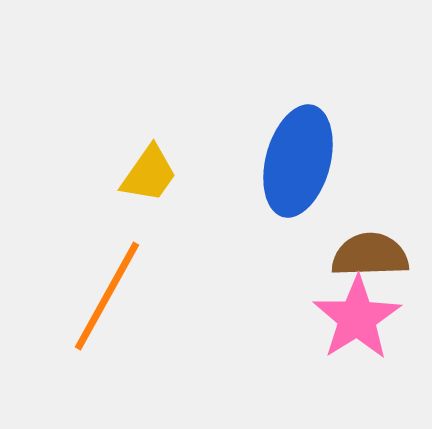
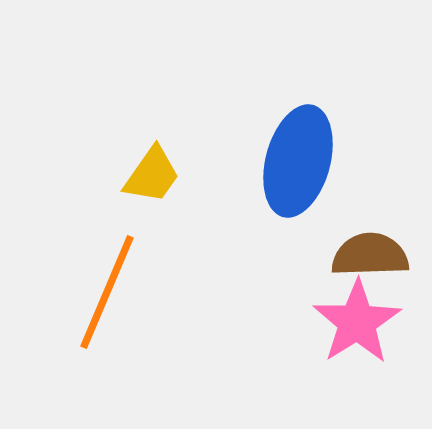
yellow trapezoid: moved 3 px right, 1 px down
orange line: moved 4 px up; rotated 6 degrees counterclockwise
pink star: moved 4 px down
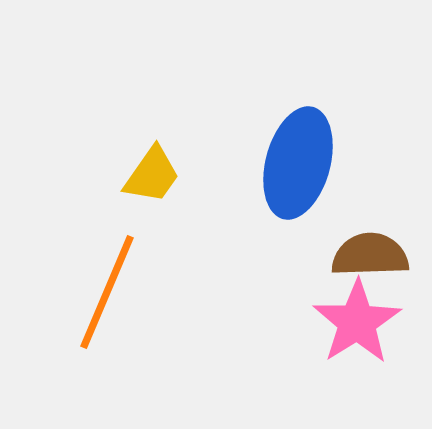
blue ellipse: moved 2 px down
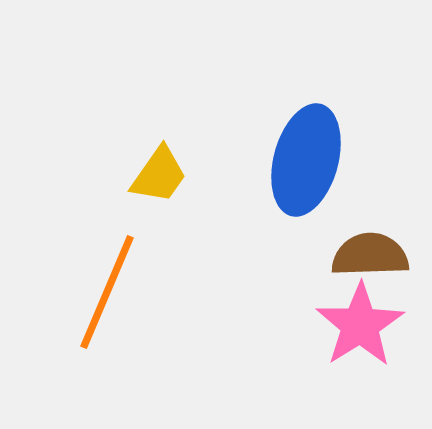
blue ellipse: moved 8 px right, 3 px up
yellow trapezoid: moved 7 px right
pink star: moved 3 px right, 3 px down
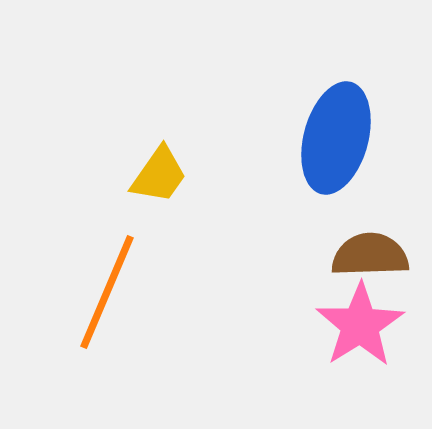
blue ellipse: moved 30 px right, 22 px up
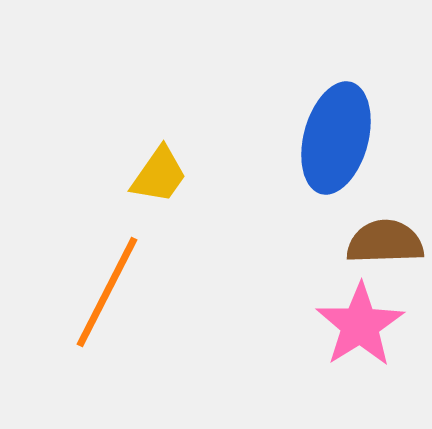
brown semicircle: moved 15 px right, 13 px up
orange line: rotated 4 degrees clockwise
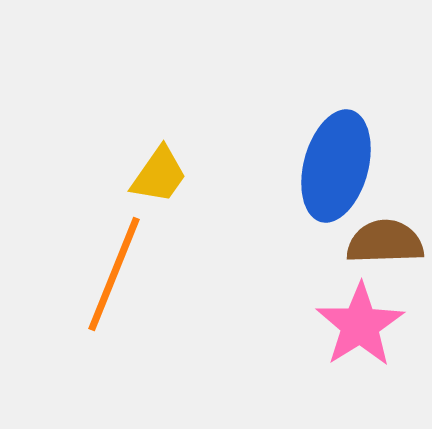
blue ellipse: moved 28 px down
orange line: moved 7 px right, 18 px up; rotated 5 degrees counterclockwise
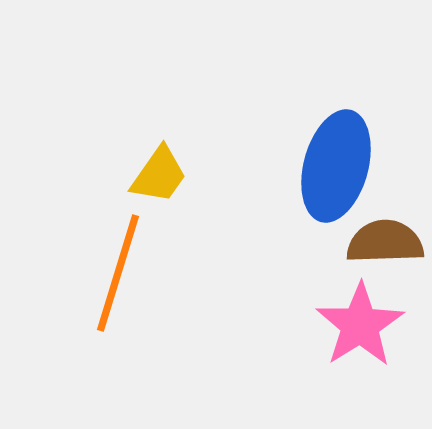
orange line: moved 4 px right, 1 px up; rotated 5 degrees counterclockwise
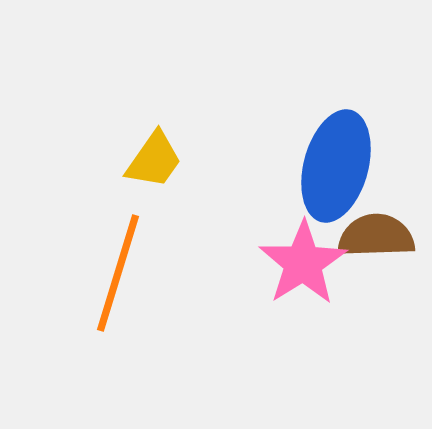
yellow trapezoid: moved 5 px left, 15 px up
brown semicircle: moved 9 px left, 6 px up
pink star: moved 57 px left, 62 px up
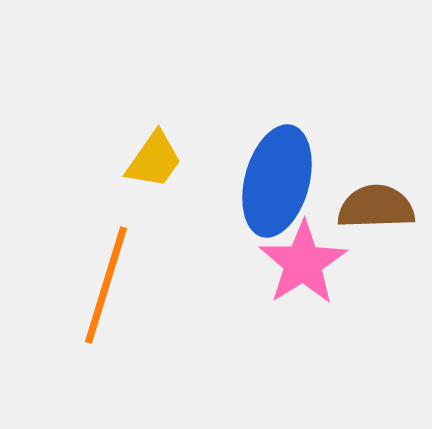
blue ellipse: moved 59 px left, 15 px down
brown semicircle: moved 29 px up
orange line: moved 12 px left, 12 px down
